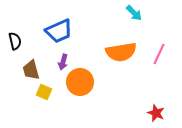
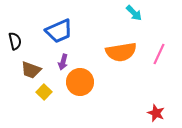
brown trapezoid: rotated 55 degrees counterclockwise
yellow square: rotated 21 degrees clockwise
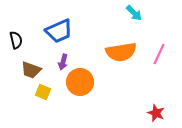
black semicircle: moved 1 px right, 1 px up
yellow square: moved 1 px left; rotated 21 degrees counterclockwise
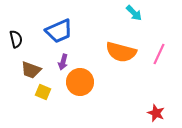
black semicircle: moved 1 px up
orange semicircle: rotated 24 degrees clockwise
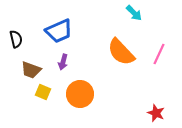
orange semicircle: rotated 32 degrees clockwise
orange circle: moved 12 px down
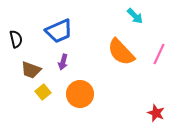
cyan arrow: moved 1 px right, 3 px down
yellow square: rotated 28 degrees clockwise
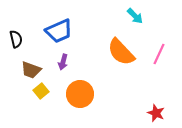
yellow square: moved 2 px left, 1 px up
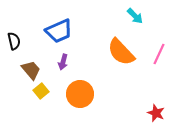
black semicircle: moved 2 px left, 2 px down
brown trapezoid: rotated 150 degrees counterclockwise
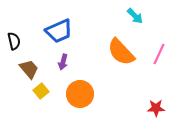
brown trapezoid: moved 2 px left, 1 px up
red star: moved 5 px up; rotated 24 degrees counterclockwise
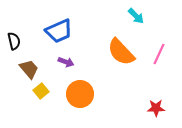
cyan arrow: moved 1 px right
purple arrow: moved 3 px right; rotated 84 degrees counterclockwise
